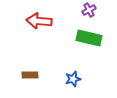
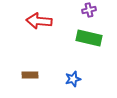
purple cross: rotated 16 degrees clockwise
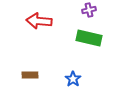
blue star: rotated 21 degrees counterclockwise
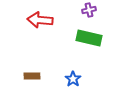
red arrow: moved 1 px right, 1 px up
brown rectangle: moved 2 px right, 1 px down
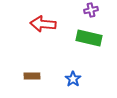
purple cross: moved 2 px right
red arrow: moved 3 px right, 4 px down
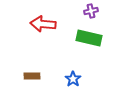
purple cross: moved 1 px down
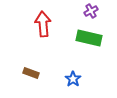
purple cross: rotated 16 degrees counterclockwise
red arrow: rotated 80 degrees clockwise
brown rectangle: moved 1 px left, 3 px up; rotated 21 degrees clockwise
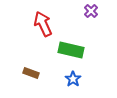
purple cross: rotated 16 degrees counterclockwise
red arrow: rotated 20 degrees counterclockwise
green rectangle: moved 18 px left, 12 px down
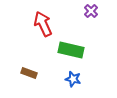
brown rectangle: moved 2 px left
blue star: rotated 21 degrees counterclockwise
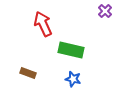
purple cross: moved 14 px right
brown rectangle: moved 1 px left
